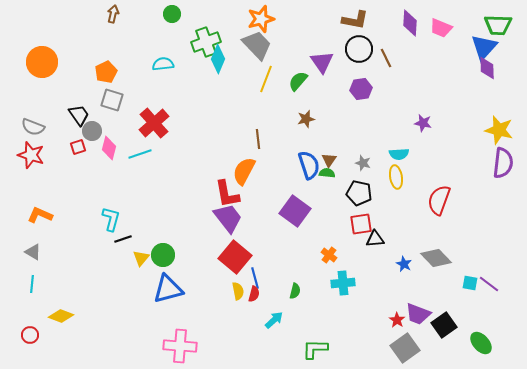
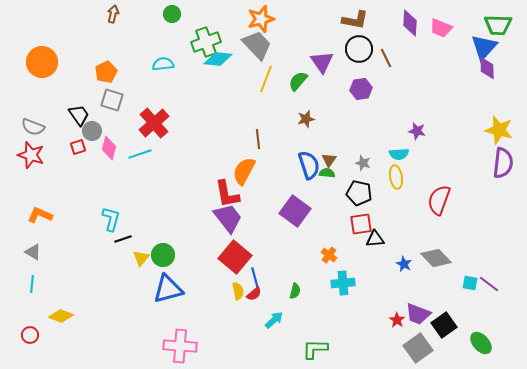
cyan diamond at (218, 59): rotated 72 degrees clockwise
purple star at (423, 123): moved 6 px left, 8 px down
red semicircle at (254, 294): rotated 35 degrees clockwise
gray square at (405, 348): moved 13 px right
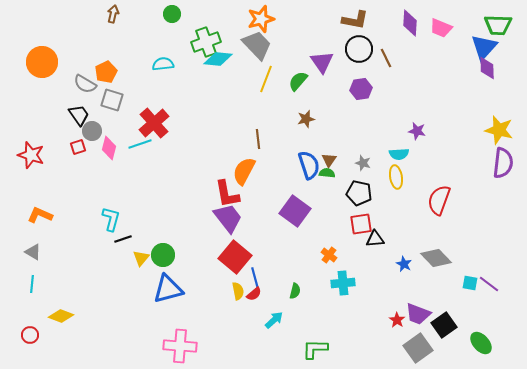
gray semicircle at (33, 127): moved 52 px right, 43 px up; rotated 10 degrees clockwise
cyan line at (140, 154): moved 10 px up
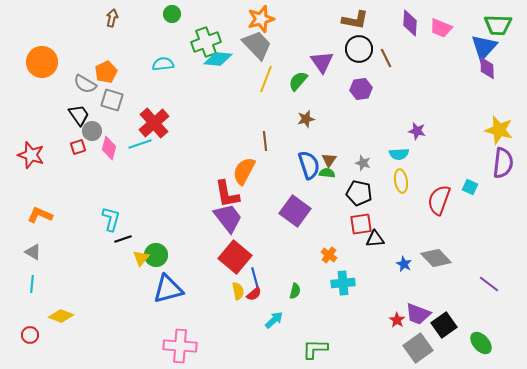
brown arrow at (113, 14): moved 1 px left, 4 px down
brown line at (258, 139): moved 7 px right, 2 px down
yellow ellipse at (396, 177): moved 5 px right, 4 px down
green circle at (163, 255): moved 7 px left
cyan square at (470, 283): moved 96 px up; rotated 14 degrees clockwise
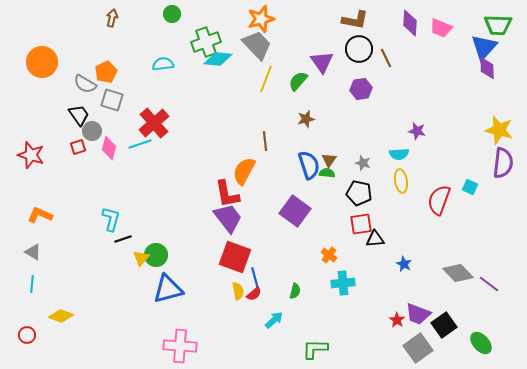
red square at (235, 257): rotated 20 degrees counterclockwise
gray diamond at (436, 258): moved 22 px right, 15 px down
red circle at (30, 335): moved 3 px left
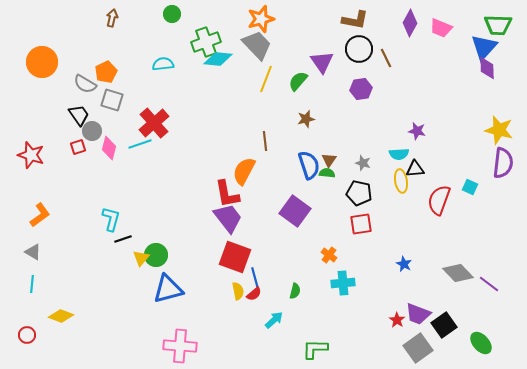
purple diamond at (410, 23): rotated 24 degrees clockwise
orange L-shape at (40, 215): rotated 120 degrees clockwise
black triangle at (375, 239): moved 40 px right, 70 px up
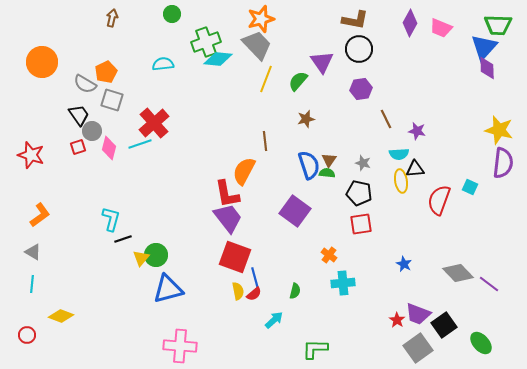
brown line at (386, 58): moved 61 px down
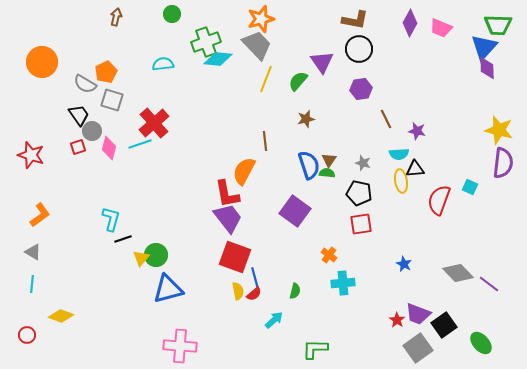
brown arrow at (112, 18): moved 4 px right, 1 px up
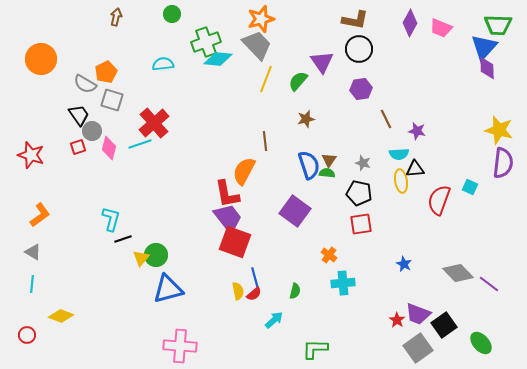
orange circle at (42, 62): moved 1 px left, 3 px up
red square at (235, 257): moved 15 px up
